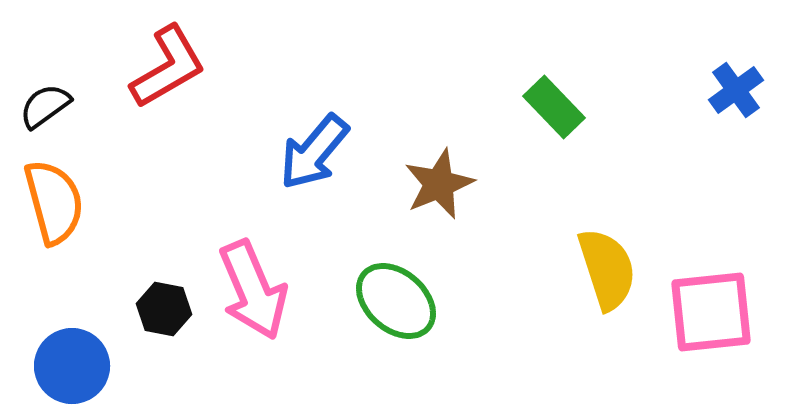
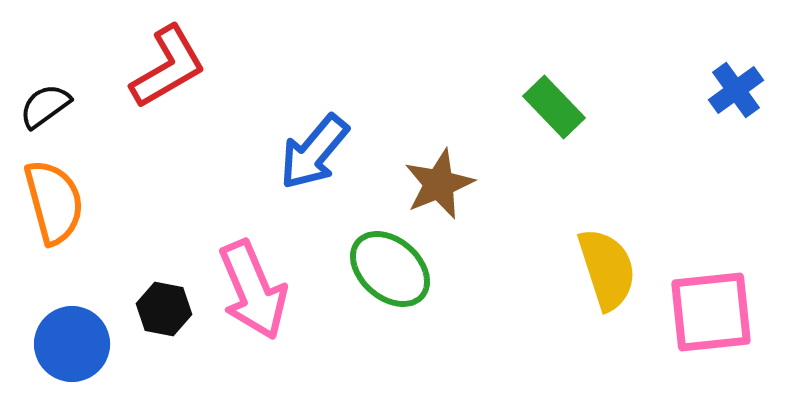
green ellipse: moved 6 px left, 32 px up
blue circle: moved 22 px up
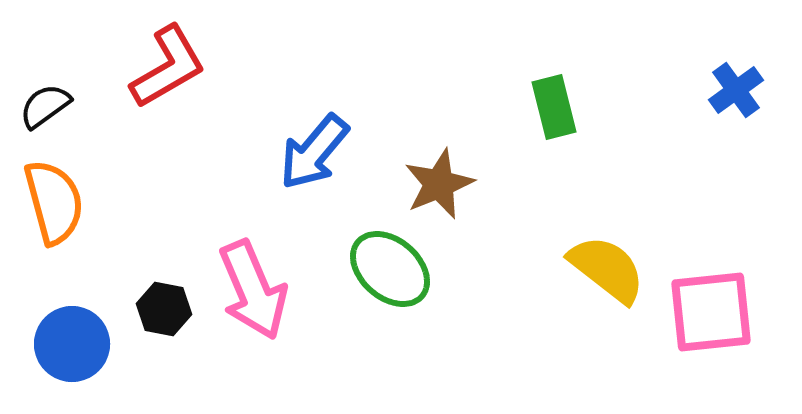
green rectangle: rotated 30 degrees clockwise
yellow semicircle: rotated 34 degrees counterclockwise
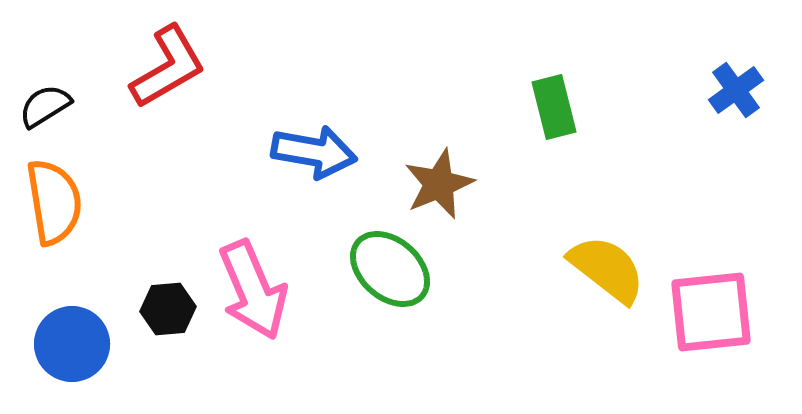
black semicircle: rotated 4 degrees clockwise
blue arrow: rotated 120 degrees counterclockwise
orange semicircle: rotated 6 degrees clockwise
black hexagon: moved 4 px right; rotated 16 degrees counterclockwise
